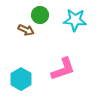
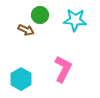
pink L-shape: rotated 44 degrees counterclockwise
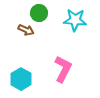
green circle: moved 1 px left, 2 px up
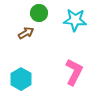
brown arrow: moved 3 px down; rotated 56 degrees counterclockwise
pink L-shape: moved 11 px right, 3 px down
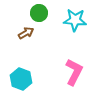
cyan hexagon: rotated 10 degrees counterclockwise
